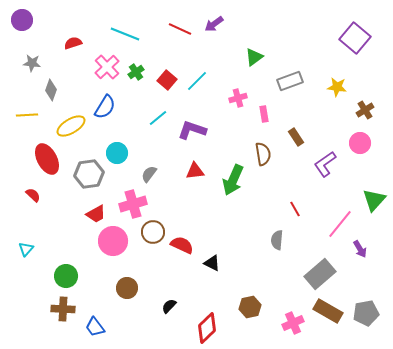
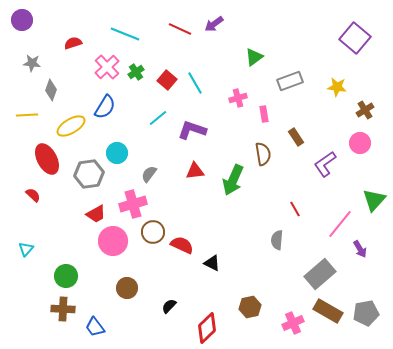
cyan line at (197, 81): moved 2 px left, 2 px down; rotated 75 degrees counterclockwise
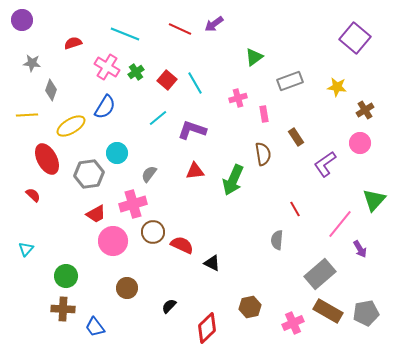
pink cross at (107, 67): rotated 15 degrees counterclockwise
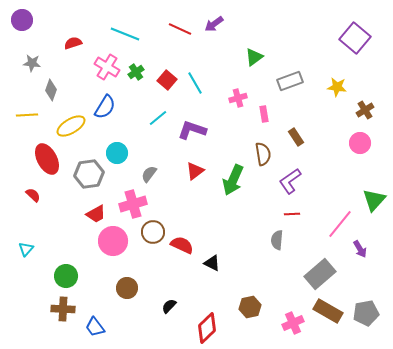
purple L-shape at (325, 164): moved 35 px left, 17 px down
red triangle at (195, 171): rotated 30 degrees counterclockwise
red line at (295, 209): moved 3 px left, 5 px down; rotated 63 degrees counterclockwise
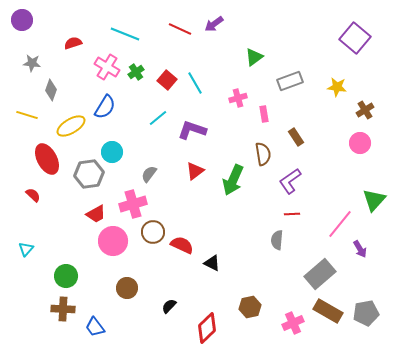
yellow line at (27, 115): rotated 20 degrees clockwise
cyan circle at (117, 153): moved 5 px left, 1 px up
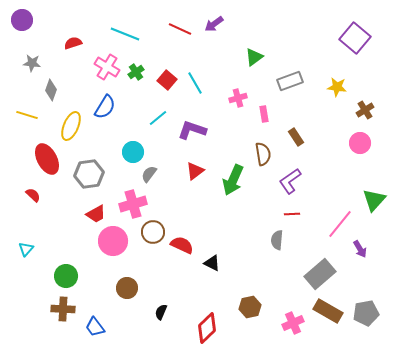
yellow ellipse at (71, 126): rotated 36 degrees counterclockwise
cyan circle at (112, 152): moved 21 px right
black semicircle at (169, 306): moved 8 px left, 6 px down; rotated 21 degrees counterclockwise
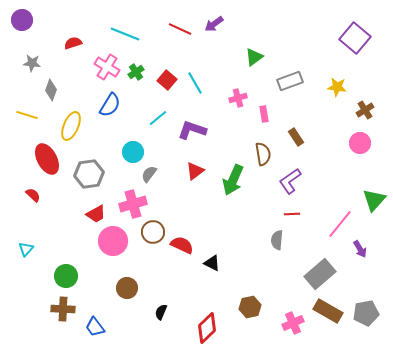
blue semicircle at (105, 107): moved 5 px right, 2 px up
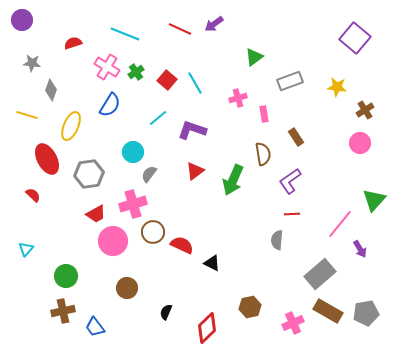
brown cross at (63, 309): moved 2 px down; rotated 15 degrees counterclockwise
black semicircle at (161, 312): moved 5 px right
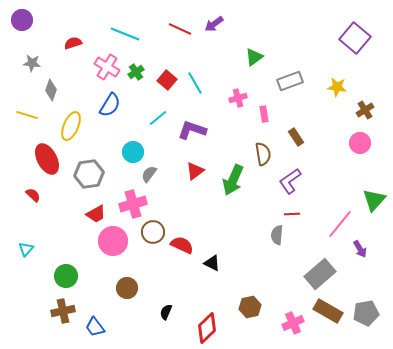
gray semicircle at (277, 240): moved 5 px up
